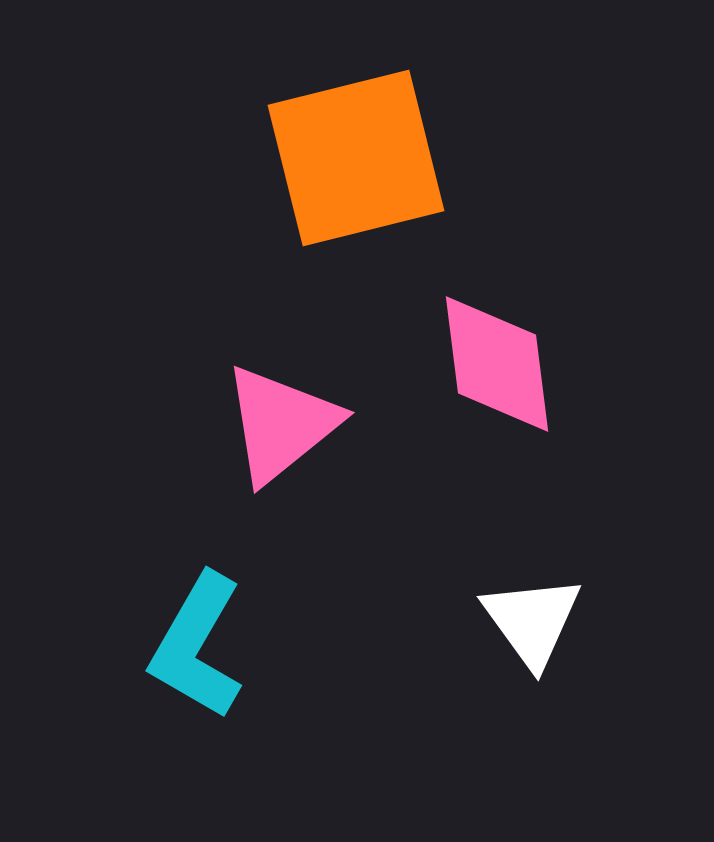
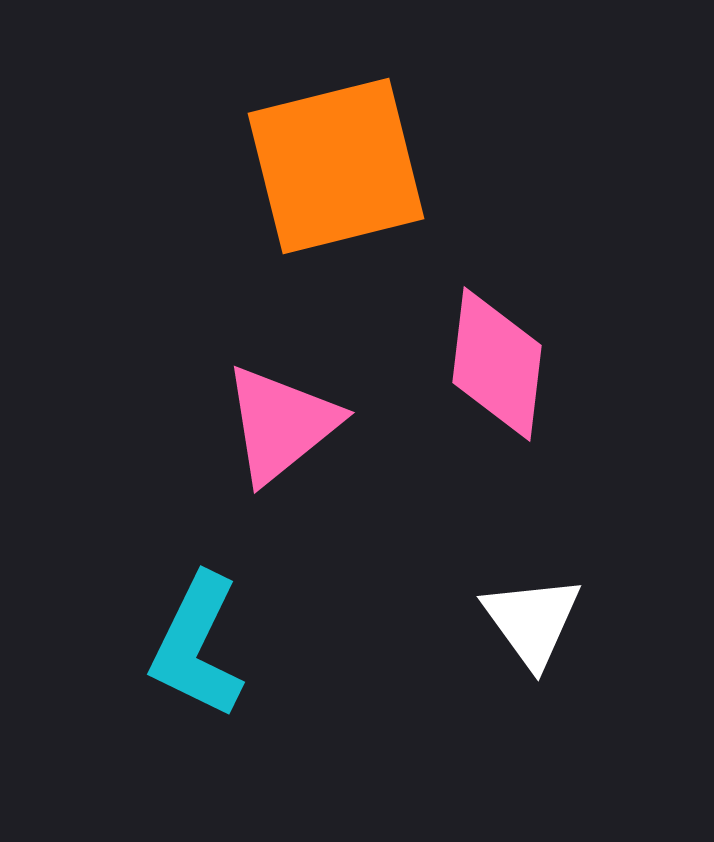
orange square: moved 20 px left, 8 px down
pink diamond: rotated 14 degrees clockwise
cyan L-shape: rotated 4 degrees counterclockwise
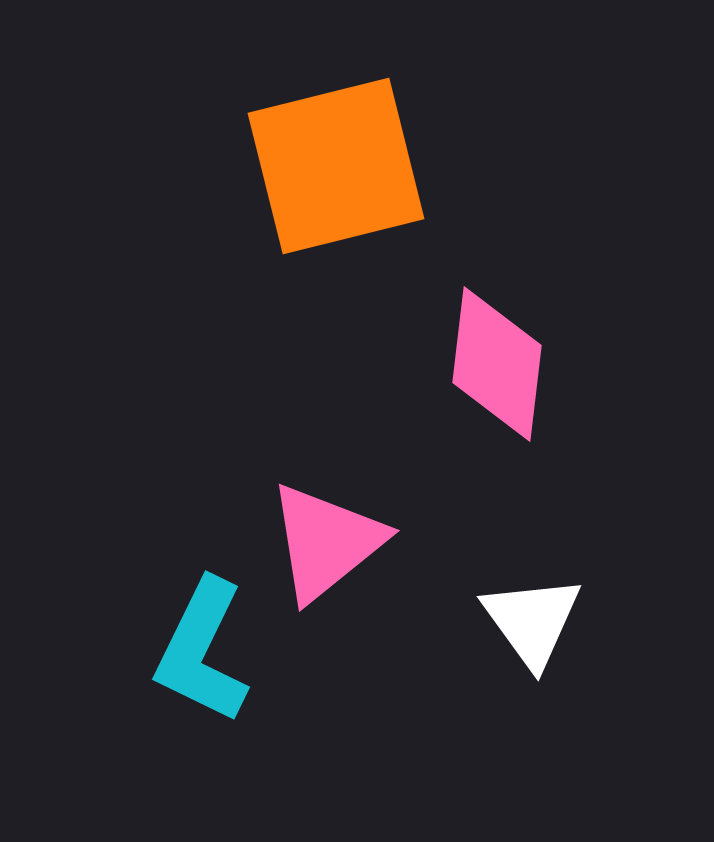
pink triangle: moved 45 px right, 118 px down
cyan L-shape: moved 5 px right, 5 px down
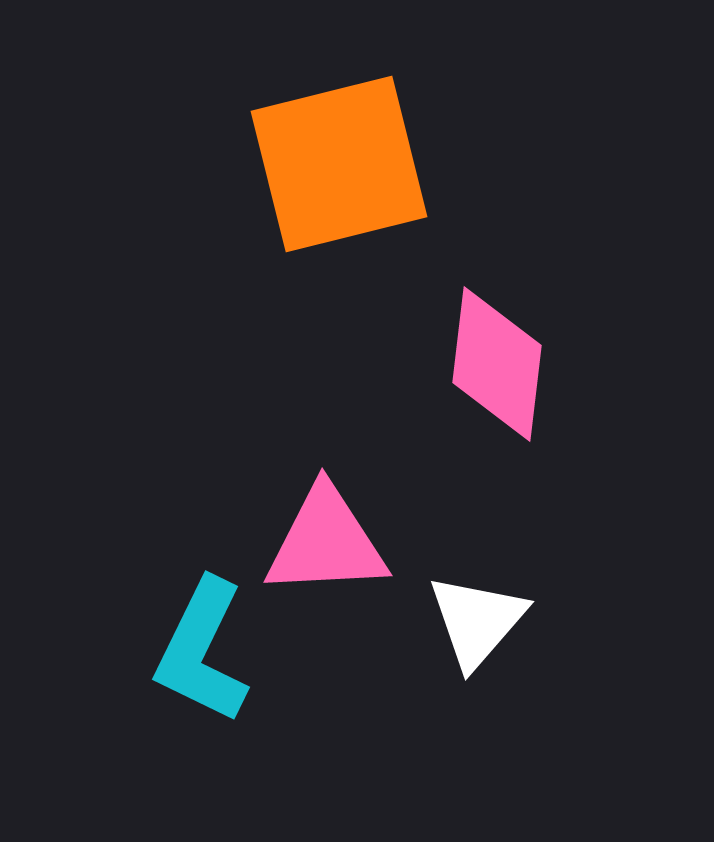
orange square: moved 3 px right, 2 px up
pink triangle: rotated 36 degrees clockwise
white triangle: moved 55 px left; rotated 17 degrees clockwise
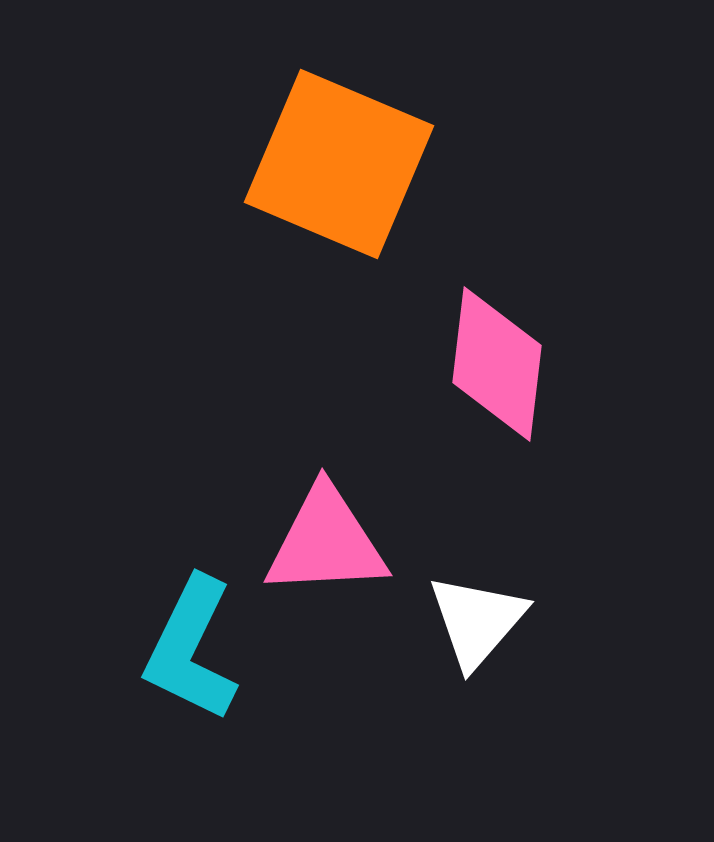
orange square: rotated 37 degrees clockwise
cyan L-shape: moved 11 px left, 2 px up
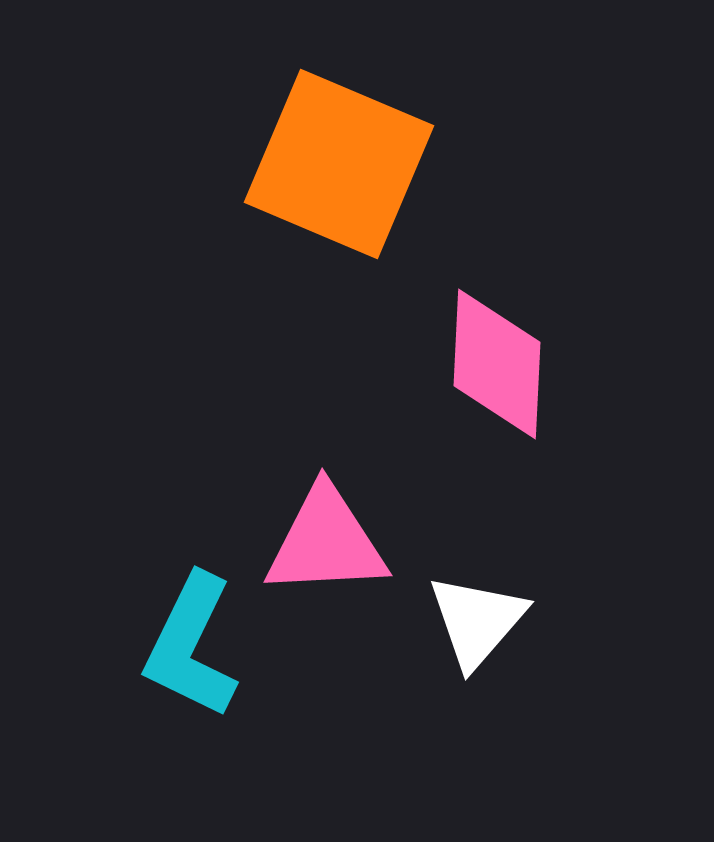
pink diamond: rotated 4 degrees counterclockwise
cyan L-shape: moved 3 px up
